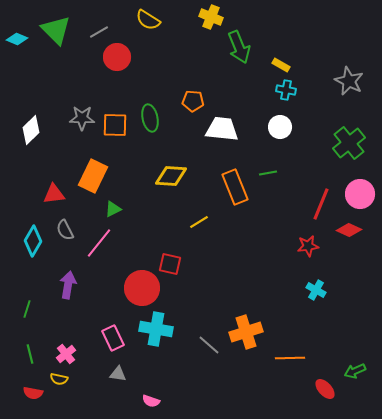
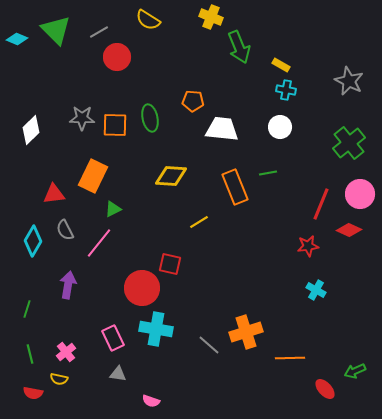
pink cross at (66, 354): moved 2 px up
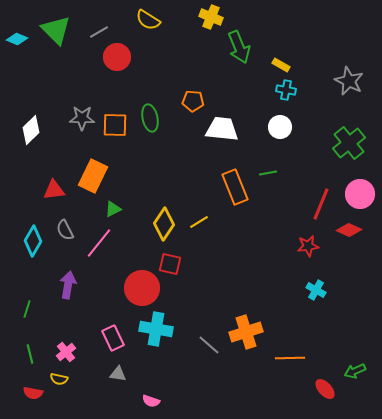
yellow diamond at (171, 176): moved 7 px left, 48 px down; rotated 60 degrees counterclockwise
red triangle at (54, 194): moved 4 px up
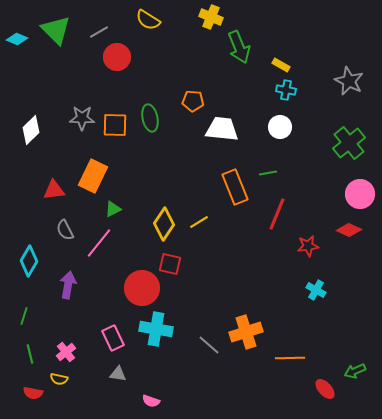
red line at (321, 204): moved 44 px left, 10 px down
cyan diamond at (33, 241): moved 4 px left, 20 px down
green line at (27, 309): moved 3 px left, 7 px down
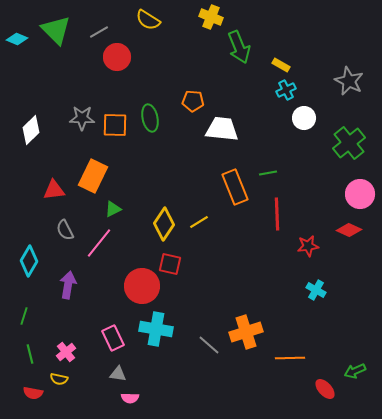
cyan cross at (286, 90): rotated 36 degrees counterclockwise
white circle at (280, 127): moved 24 px right, 9 px up
red line at (277, 214): rotated 24 degrees counterclockwise
red circle at (142, 288): moved 2 px up
pink semicircle at (151, 401): moved 21 px left, 3 px up; rotated 18 degrees counterclockwise
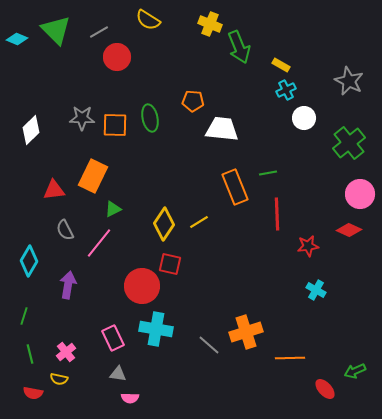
yellow cross at (211, 17): moved 1 px left, 7 px down
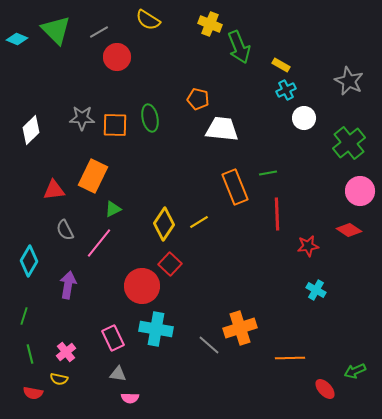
orange pentagon at (193, 101): moved 5 px right, 2 px up; rotated 10 degrees clockwise
pink circle at (360, 194): moved 3 px up
red diamond at (349, 230): rotated 10 degrees clockwise
red square at (170, 264): rotated 30 degrees clockwise
orange cross at (246, 332): moved 6 px left, 4 px up
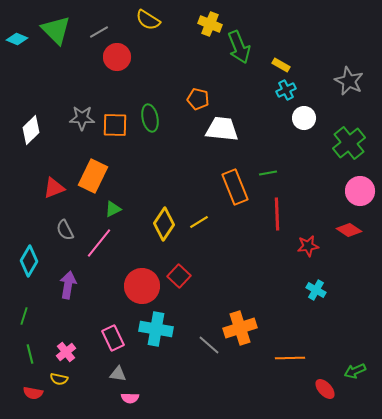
red triangle at (54, 190): moved 2 px up; rotated 15 degrees counterclockwise
red square at (170, 264): moved 9 px right, 12 px down
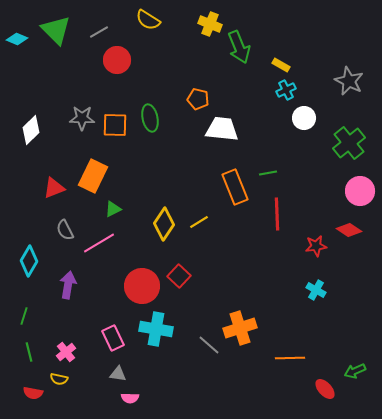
red circle at (117, 57): moved 3 px down
pink line at (99, 243): rotated 20 degrees clockwise
red star at (308, 246): moved 8 px right
green line at (30, 354): moved 1 px left, 2 px up
